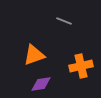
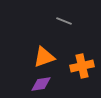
orange triangle: moved 10 px right, 2 px down
orange cross: moved 1 px right
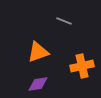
orange triangle: moved 6 px left, 5 px up
purple diamond: moved 3 px left
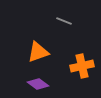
purple diamond: rotated 45 degrees clockwise
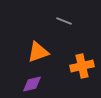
purple diamond: moved 6 px left; rotated 50 degrees counterclockwise
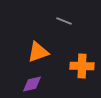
orange cross: rotated 15 degrees clockwise
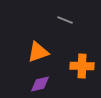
gray line: moved 1 px right, 1 px up
purple diamond: moved 8 px right
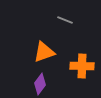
orange triangle: moved 6 px right
purple diamond: rotated 40 degrees counterclockwise
